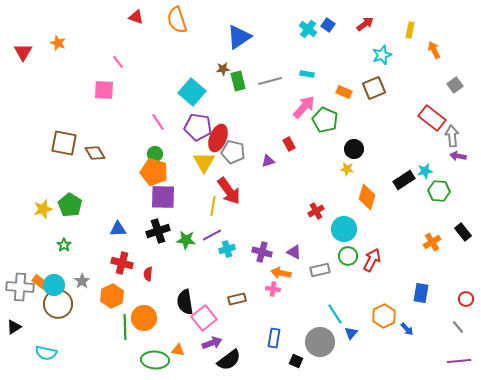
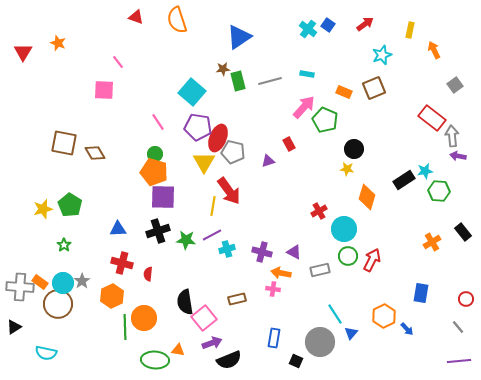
red cross at (316, 211): moved 3 px right
cyan circle at (54, 285): moved 9 px right, 2 px up
black semicircle at (229, 360): rotated 15 degrees clockwise
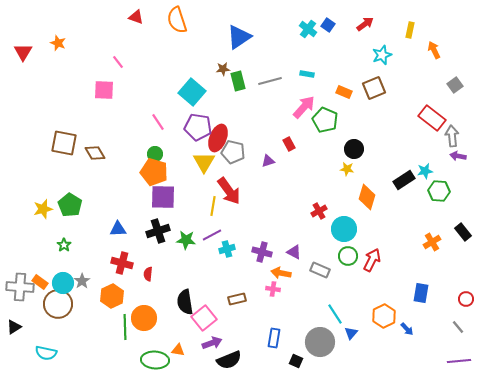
gray rectangle at (320, 270): rotated 36 degrees clockwise
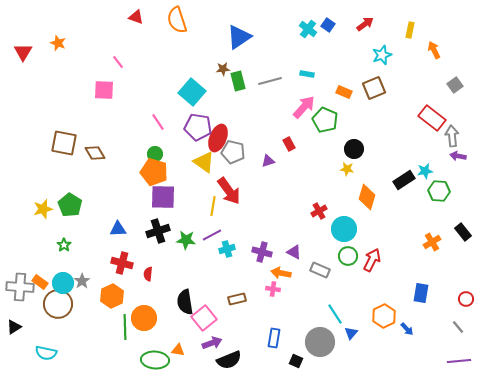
yellow triangle at (204, 162): rotated 25 degrees counterclockwise
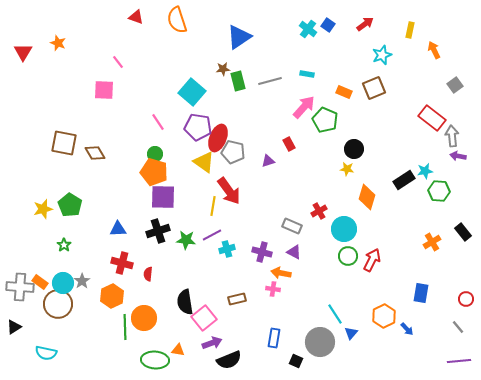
gray rectangle at (320, 270): moved 28 px left, 44 px up
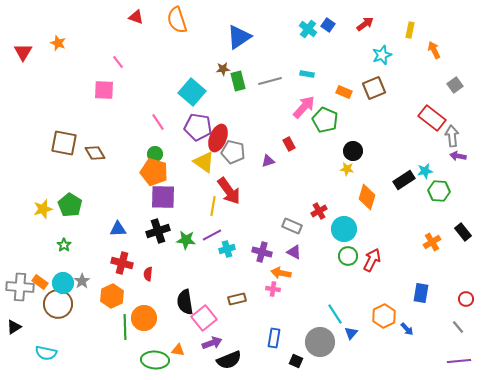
black circle at (354, 149): moved 1 px left, 2 px down
